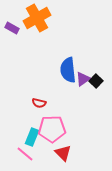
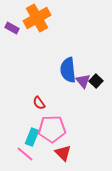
purple triangle: moved 2 px down; rotated 35 degrees counterclockwise
red semicircle: rotated 40 degrees clockwise
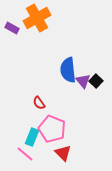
pink pentagon: rotated 24 degrees clockwise
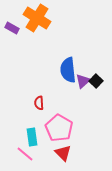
orange cross: rotated 28 degrees counterclockwise
purple triangle: rotated 28 degrees clockwise
red semicircle: rotated 32 degrees clockwise
pink pentagon: moved 7 px right, 1 px up; rotated 8 degrees clockwise
cyan rectangle: rotated 30 degrees counterclockwise
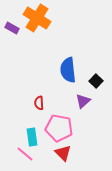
purple triangle: moved 20 px down
pink pentagon: rotated 20 degrees counterclockwise
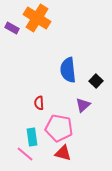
purple triangle: moved 4 px down
red triangle: rotated 30 degrees counterclockwise
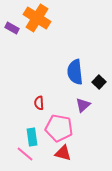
blue semicircle: moved 7 px right, 2 px down
black square: moved 3 px right, 1 px down
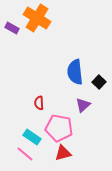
cyan rectangle: rotated 48 degrees counterclockwise
red triangle: rotated 30 degrees counterclockwise
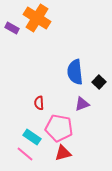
purple triangle: moved 1 px left, 1 px up; rotated 21 degrees clockwise
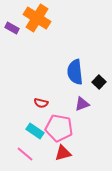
red semicircle: moved 2 px right; rotated 72 degrees counterclockwise
cyan rectangle: moved 3 px right, 6 px up
